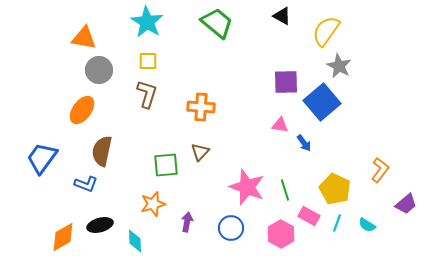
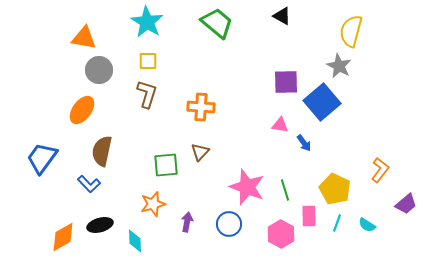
yellow semicircle: moved 25 px right; rotated 20 degrees counterclockwise
blue L-shape: moved 3 px right; rotated 25 degrees clockwise
pink rectangle: rotated 60 degrees clockwise
blue circle: moved 2 px left, 4 px up
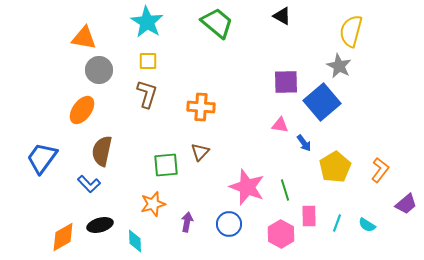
yellow pentagon: moved 22 px up; rotated 16 degrees clockwise
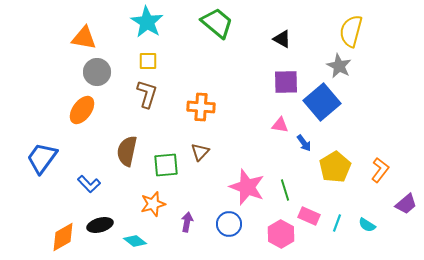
black triangle: moved 23 px down
gray circle: moved 2 px left, 2 px down
brown semicircle: moved 25 px right
pink rectangle: rotated 65 degrees counterclockwise
cyan diamond: rotated 50 degrees counterclockwise
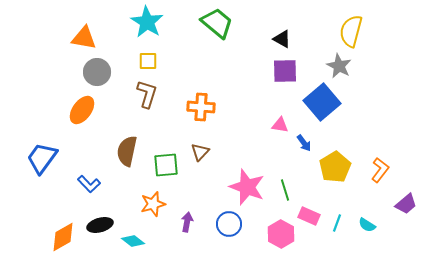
purple square: moved 1 px left, 11 px up
cyan diamond: moved 2 px left
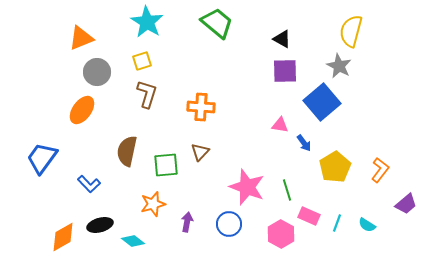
orange triangle: moved 3 px left; rotated 32 degrees counterclockwise
yellow square: moved 6 px left; rotated 18 degrees counterclockwise
green line: moved 2 px right
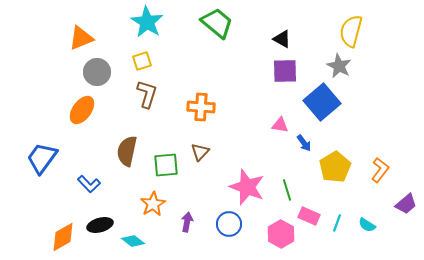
orange star: rotated 15 degrees counterclockwise
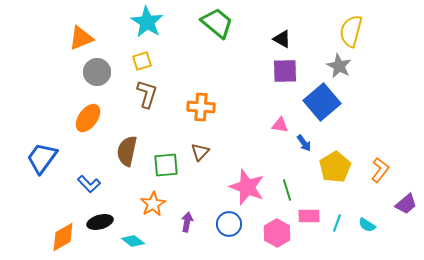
orange ellipse: moved 6 px right, 8 px down
pink rectangle: rotated 25 degrees counterclockwise
black ellipse: moved 3 px up
pink hexagon: moved 4 px left, 1 px up
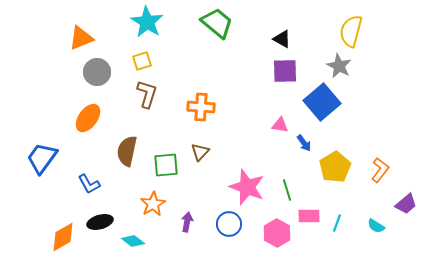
blue L-shape: rotated 15 degrees clockwise
cyan semicircle: moved 9 px right, 1 px down
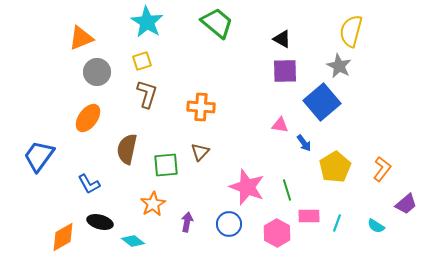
brown semicircle: moved 2 px up
blue trapezoid: moved 3 px left, 2 px up
orange L-shape: moved 2 px right, 1 px up
black ellipse: rotated 30 degrees clockwise
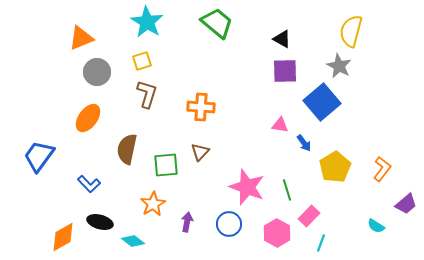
blue L-shape: rotated 15 degrees counterclockwise
pink rectangle: rotated 45 degrees counterclockwise
cyan line: moved 16 px left, 20 px down
